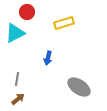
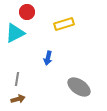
yellow rectangle: moved 1 px down
brown arrow: rotated 24 degrees clockwise
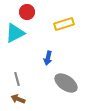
gray line: rotated 24 degrees counterclockwise
gray ellipse: moved 13 px left, 4 px up
brown arrow: rotated 144 degrees counterclockwise
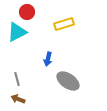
cyan triangle: moved 2 px right, 1 px up
blue arrow: moved 1 px down
gray ellipse: moved 2 px right, 2 px up
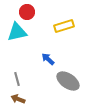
yellow rectangle: moved 2 px down
cyan triangle: rotated 15 degrees clockwise
blue arrow: rotated 120 degrees clockwise
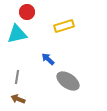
cyan triangle: moved 2 px down
gray line: moved 2 px up; rotated 24 degrees clockwise
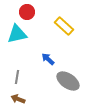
yellow rectangle: rotated 60 degrees clockwise
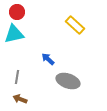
red circle: moved 10 px left
yellow rectangle: moved 11 px right, 1 px up
cyan triangle: moved 3 px left
gray ellipse: rotated 15 degrees counterclockwise
brown arrow: moved 2 px right
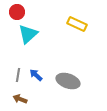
yellow rectangle: moved 2 px right, 1 px up; rotated 18 degrees counterclockwise
cyan triangle: moved 14 px right; rotated 30 degrees counterclockwise
blue arrow: moved 12 px left, 16 px down
gray line: moved 1 px right, 2 px up
